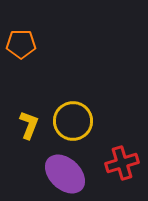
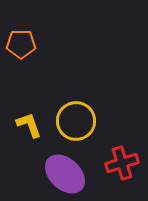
yellow circle: moved 3 px right
yellow L-shape: rotated 40 degrees counterclockwise
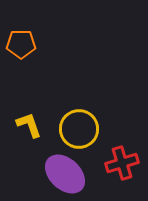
yellow circle: moved 3 px right, 8 px down
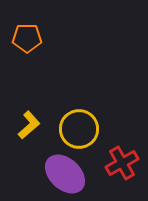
orange pentagon: moved 6 px right, 6 px up
yellow L-shape: rotated 68 degrees clockwise
red cross: rotated 12 degrees counterclockwise
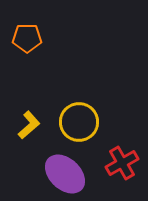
yellow circle: moved 7 px up
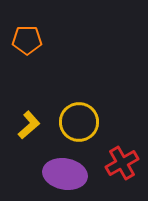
orange pentagon: moved 2 px down
purple ellipse: rotated 33 degrees counterclockwise
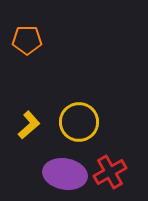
red cross: moved 12 px left, 9 px down
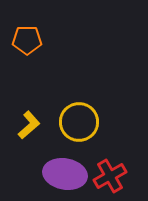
red cross: moved 4 px down
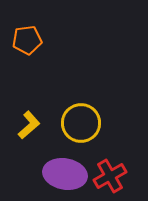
orange pentagon: rotated 8 degrees counterclockwise
yellow circle: moved 2 px right, 1 px down
